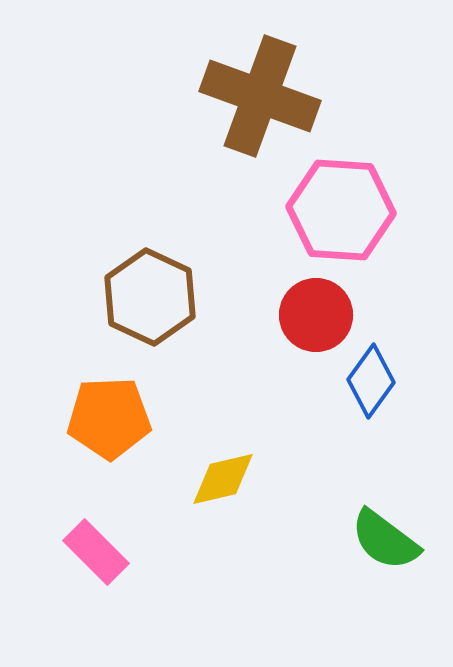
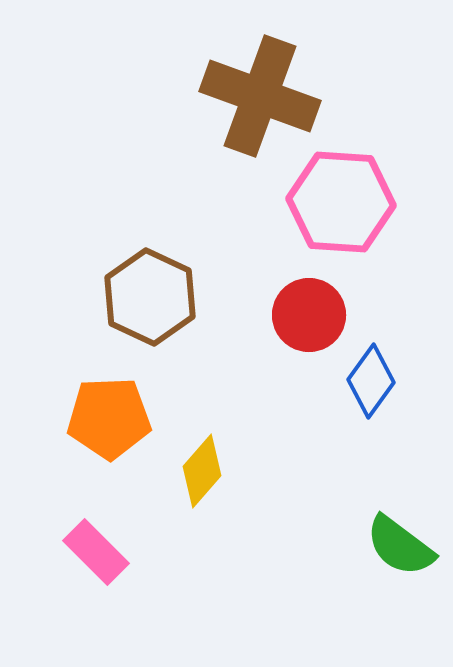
pink hexagon: moved 8 px up
red circle: moved 7 px left
yellow diamond: moved 21 px left, 8 px up; rotated 36 degrees counterclockwise
green semicircle: moved 15 px right, 6 px down
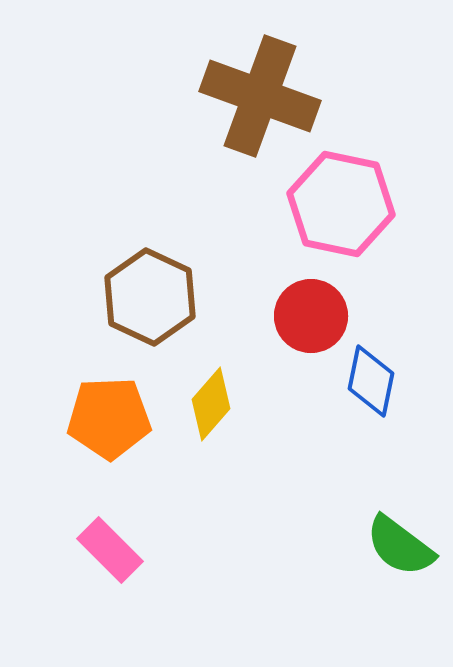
pink hexagon: moved 2 px down; rotated 8 degrees clockwise
red circle: moved 2 px right, 1 px down
blue diamond: rotated 24 degrees counterclockwise
yellow diamond: moved 9 px right, 67 px up
pink rectangle: moved 14 px right, 2 px up
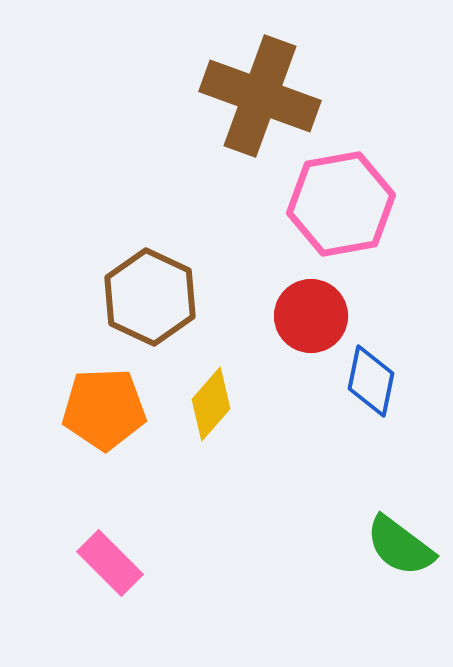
pink hexagon: rotated 22 degrees counterclockwise
orange pentagon: moved 5 px left, 9 px up
pink rectangle: moved 13 px down
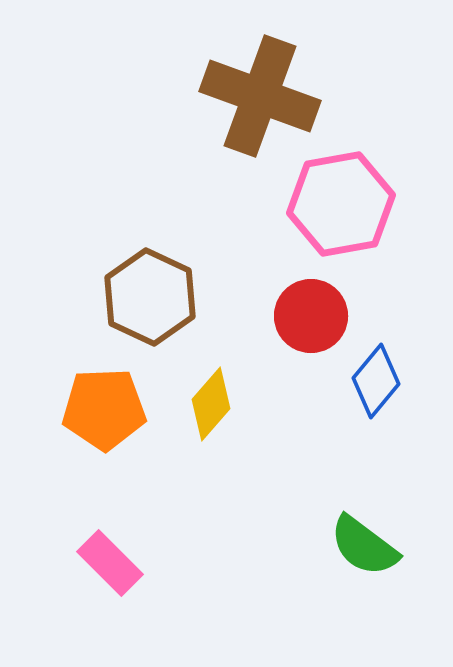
blue diamond: moved 5 px right; rotated 28 degrees clockwise
green semicircle: moved 36 px left
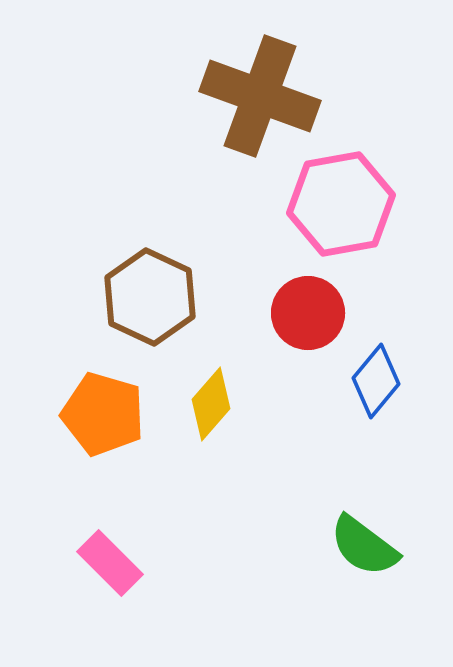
red circle: moved 3 px left, 3 px up
orange pentagon: moved 1 px left, 5 px down; rotated 18 degrees clockwise
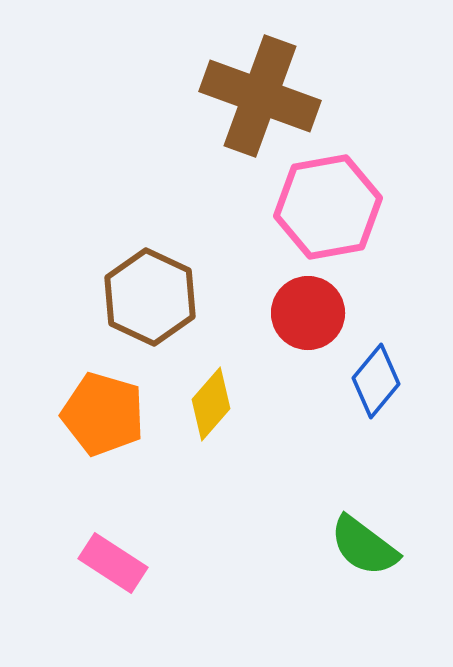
pink hexagon: moved 13 px left, 3 px down
pink rectangle: moved 3 px right; rotated 12 degrees counterclockwise
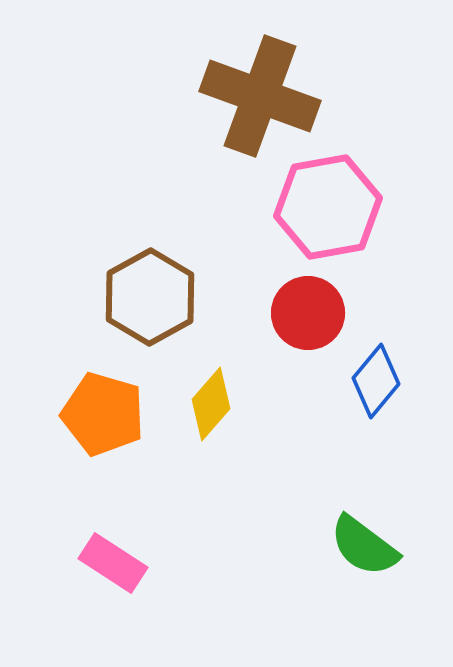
brown hexagon: rotated 6 degrees clockwise
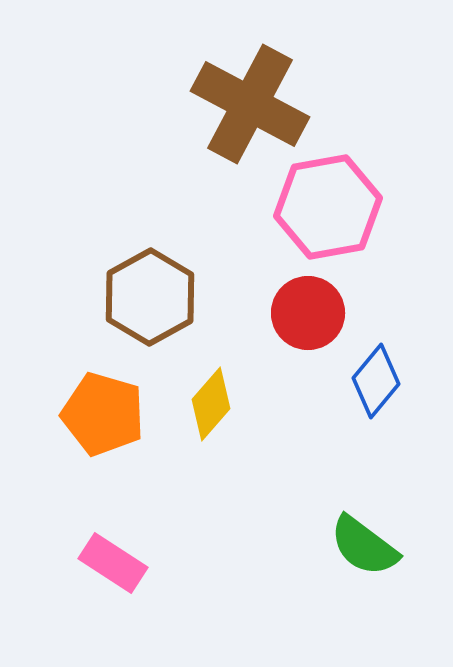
brown cross: moved 10 px left, 8 px down; rotated 8 degrees clockwise
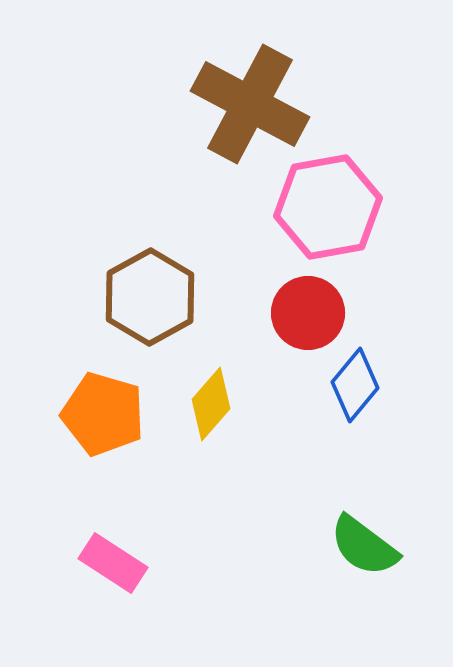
blue diamond: moved 21 px left, 4 px down
